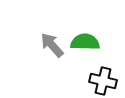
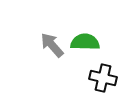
black cross: moved 3 px up
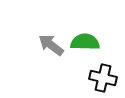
gray arrow: moved 1 px left; rotated 12 degrees counterclockwise
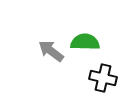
gray arrow: moved 6 px down
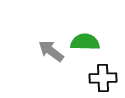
black cross: rotated 16 degrees counterclockwise
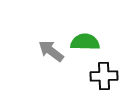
black cross: moved 1 px right, 2 px up
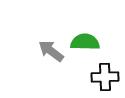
black cross: moved 1 px right, 1 px down
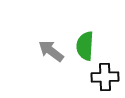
green semicircle: moved 4 px down; rotated 88 degrees counterclockwise
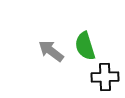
green semicircle: rotated 20 degrees counterclockwise
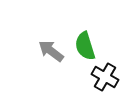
black cross: rotated 32 degrees clockwise
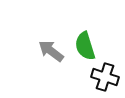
black cross: rotated 12 degrees counterclockwise
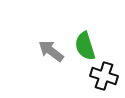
black cross: moved 1 px left, 1 px up
